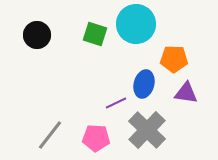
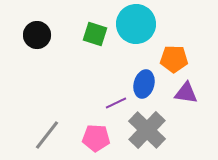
gray line: moved 3 px left
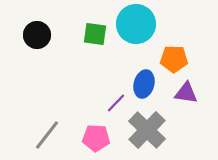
green square: rotated 10 degrees counterclockwise
purple line: rotated 20 degrees counterclockwise
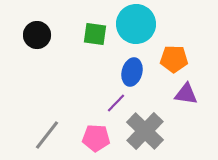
blue ellipse: moved 12 px left, 12 px up
purple triangle: moved 1 px down
gray cross: moved 2 px left, 1 px down
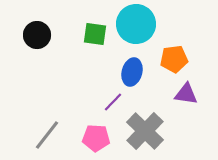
orange pentagon: rotated 8 degrees counterclockwise
purple line: moved 3 px left, 1 px up
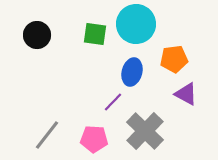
purple triangle: rotated 20 degrees clockwise
pink pentagon: moved 2 px left, 1 px down
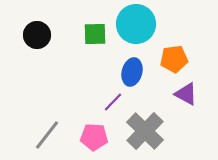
green square: rotated 10 degrees counterclockwise
pink pentagon: moved 2 px up
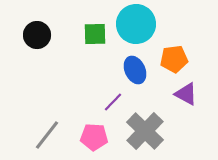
blue ellipse: moved 3 px right, 2 px up; rotated 40 degrees counterclockwise
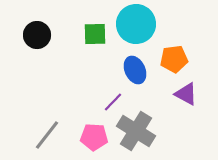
gray cross: moved 9 px left; rotated 12 degrees counterclockwise
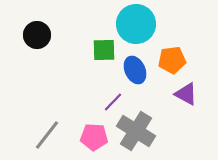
green square: moved 9 px right, 16 px down
orange pentagon: moved 2 px left, 1 px down
